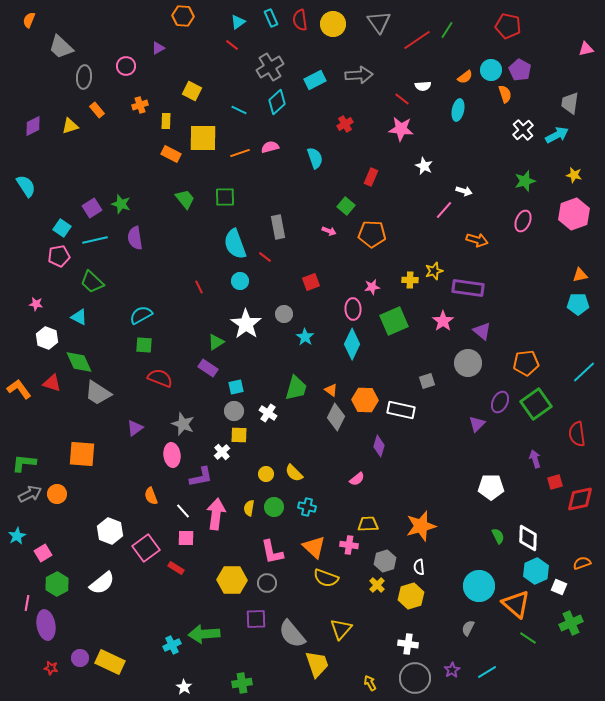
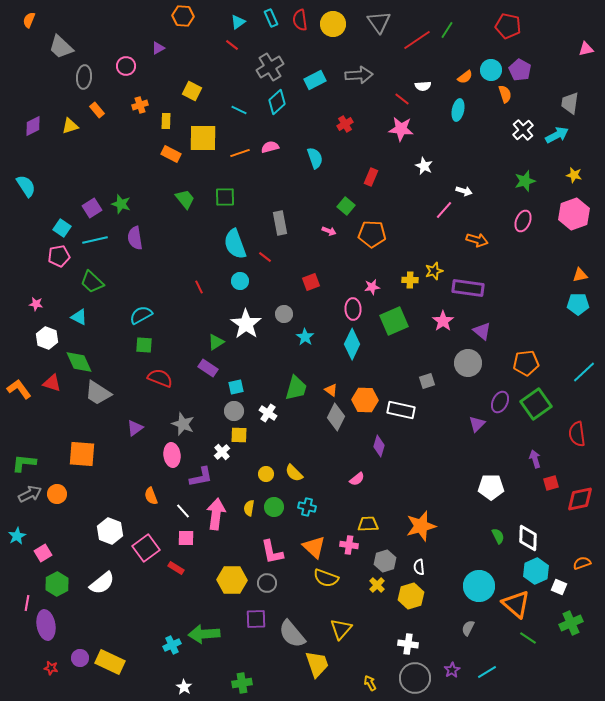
gray rectangle at (278, 227): moved 2 px right, 4 px up
red square at (555, 482): moved 4 px left, 1 px down
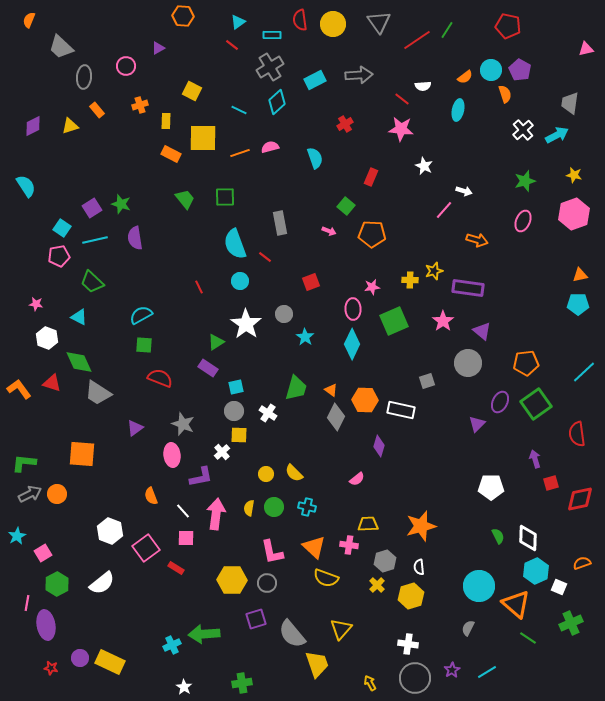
cyan rectangle at (271, 18): moved 1 px right, 17 px down; rotated 66 degrees counterclockwise
purple square at (256, 619): rotated 15 degrees counterclockwise
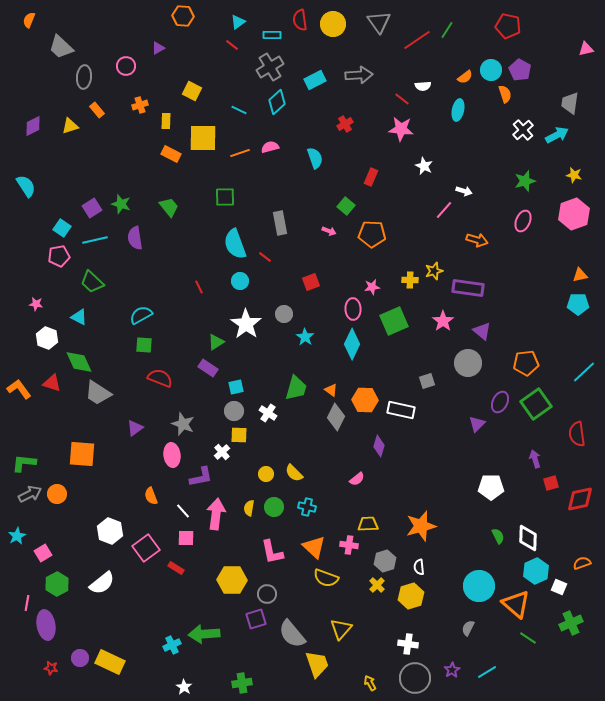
green trapezoid at (185, 199): moved 16 px left, 8 px down
gray circle at (267, 583): moved 11 px down
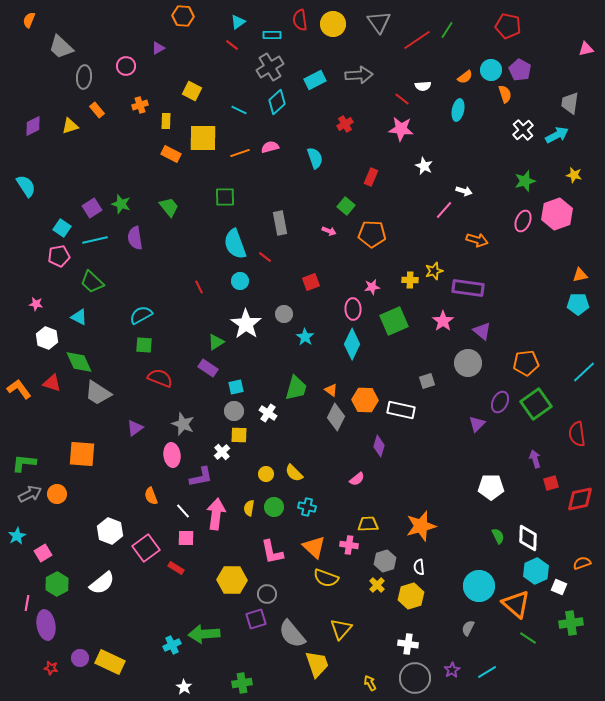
pink hexagon at (574, 214): moved 17 px left
green cross at (571, 623): rotated 15 degrees clockwise
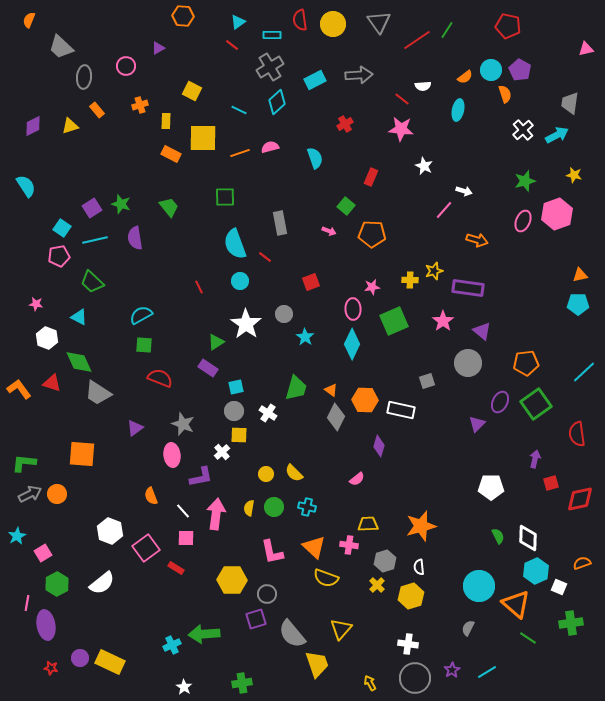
purple arrow at (535, 459): rotated 30 degrees clockwise
